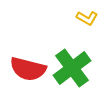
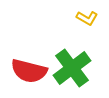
red semicircle: moved 1 px right, 2 px down
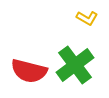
green cross: moved 3 px right, 3 px up
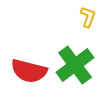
yellow L-shape: moved 1 px right, 1 px up; rotated 100 degrees counterclockwise
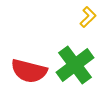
yellow L-shape: rotated 25 degrees clockwise
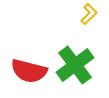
yellow L-shape: moved 1 px right, 3 px up
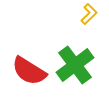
red semicircle: rotated 18 degrees clockwise
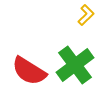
yellow L-shape: moved 3 px left, 1 px down
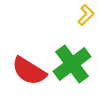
green cross: moved 3 px left, 1 px up
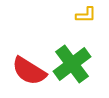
yellow L-shape: rotated 45 degrees clockwise
